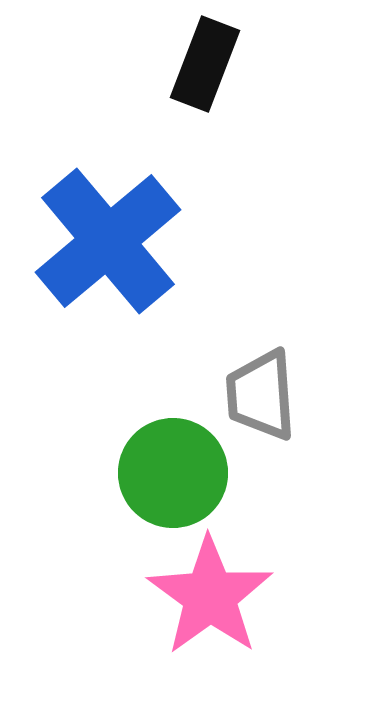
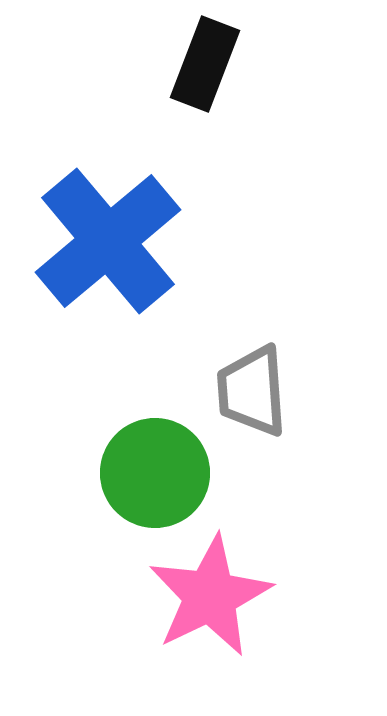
gray trapezoid: moved 9 px left, 4 px up
green circle: moved 18 px left
pink star: rotated 10 degrees clockwise
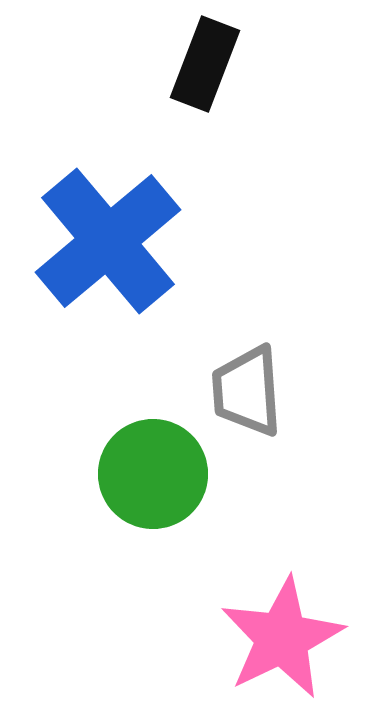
gray trapezoid: moved 5 px left
green circle: moved 2 px left, 1 px down
pink star: moved 72 px right, 42 px down
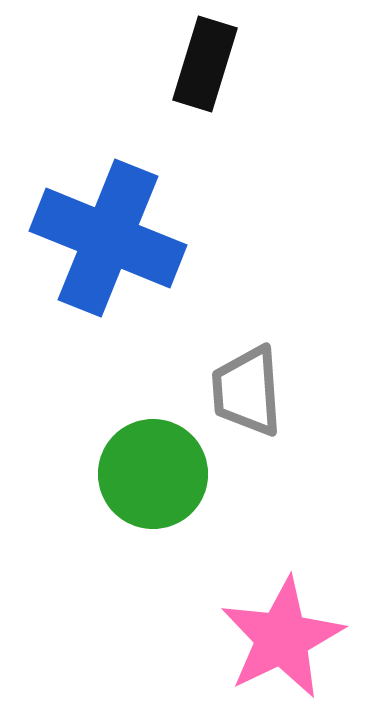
black rectangle: rotated 4 degrees counterclockwise
blue cross: moved 3 px up; rotated 28 degrees counterclockwise
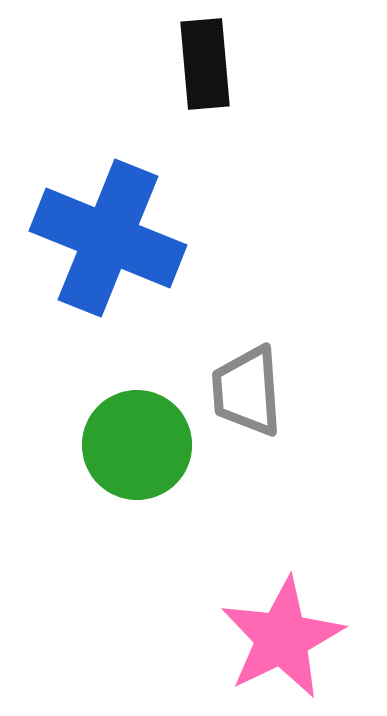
black rectangle: rotated 22 degrees counterclockwise
green circle: moved 16 px left, 29 px up
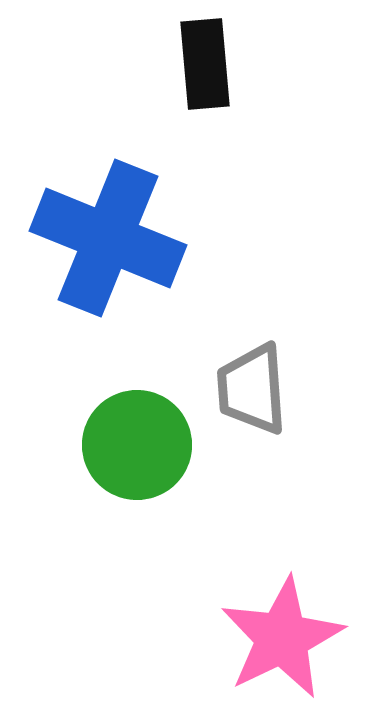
gray trapezoid: moved 5 px right, 2 px up
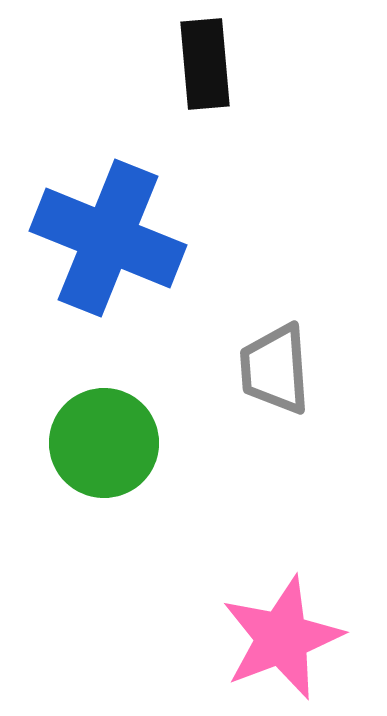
gray trapezoid: moved 23 px right, 20 px up
green circle: moved 33 px left, 2 px up
pink star: rotated 5 degrees clockwise
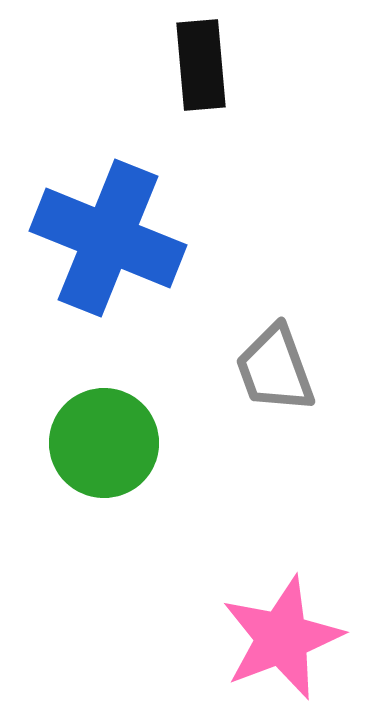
black rectangle: moved 4 px left, 1 px down
gray trapezoid: rotated 16 degrees counterclockwise
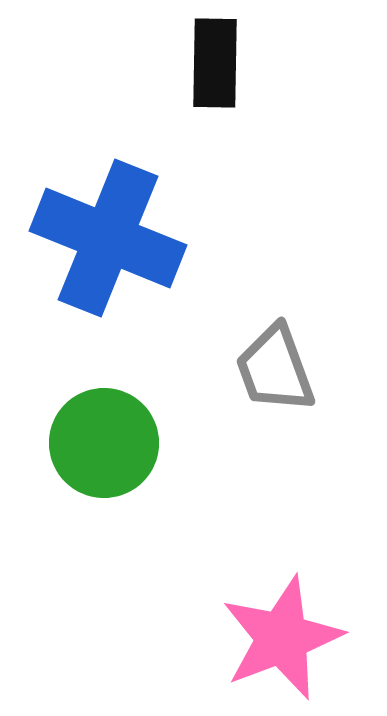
black rectangle: moved 14 px right, 2 px up; rotated 6 degrees clockwise
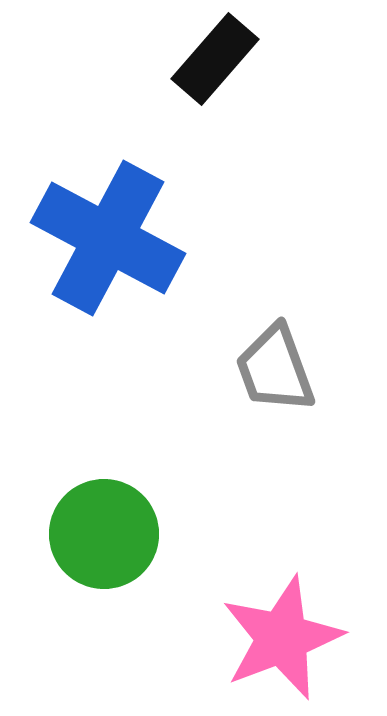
black rectangle: moved 4 px up; rotated 40 degrees clockwise
blue cross: rotated 6 degrees clockwise
green circle: moved 91 px down
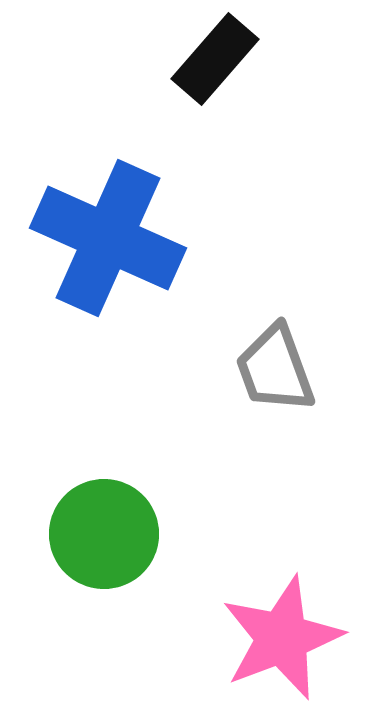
blue cross: rotated 4 degrees counterclockwise
